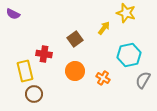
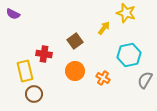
brown square: moved 2 px down
gray semicircle: moved 2 px right
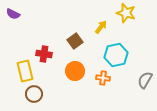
yellow arrow: moved 3 px left, 1 px up
cyan hexagon: moved 13 px left
orange cross: rotated 24 degrees counterclockwise
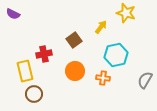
brown square: moved 1 px left, 1 px up
red cross: rotated 21 degrees counterclockwise
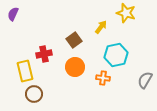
purple semicircle: rotated 88 degrees clockwise
orange circle: moved 4 px up
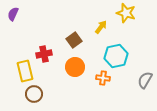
cyan hexagon: moved 1 px down
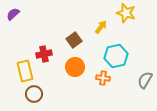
purple semicircle: rotated 24 degrees clockwise
